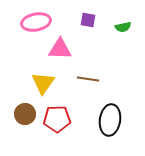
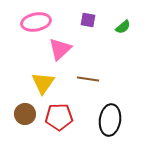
green semicircle: rotated 28 degrees counterclockwise
pink triangle: rotated 45 degrees counterclockwise
red pentagon: moved 2 px right, 2 px up
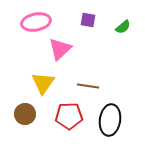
brown line: moved 7 px down
red pentagon: moved 10 px right, 1 px up
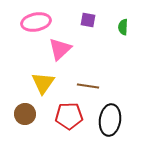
green semicircle: rotated 133 degrees clockwise
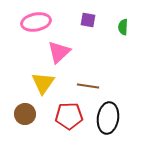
pink triangle: moved 1 px left, 3 px down
black ellipse: moved 2 px left, 2 px up
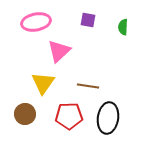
pink triangle: moved 1 px up
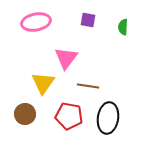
pink triangle: moved 7 px right, 7 px down; rotated 10 degrees counterclockwise
red pentagon: rotated 12 degrees clockwise
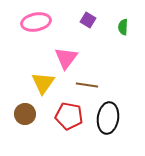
purple square: rotated 21 degrees clockwise
brown line: moved 1 px left, 1 px up
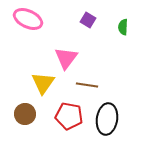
pink ellipse: moved 8 px left, 3 px up; rotated 36 degrees clockwise
black ellipse: moved 1 px left, 1 px down
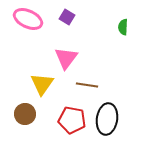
purple square: moved 21 px left, 3 px up
yellow triangle: moved 1 px left, 1 px down
red pentagon: moved 3 px right, 4 px down
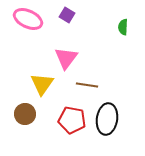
purple square: moved 2 px up
